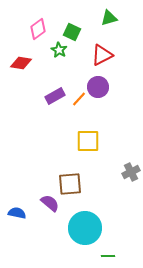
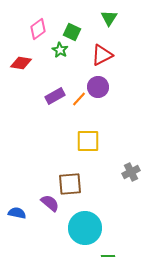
green triangle: rotated 42 degrees counterclockwise
green star: moved 1 px right
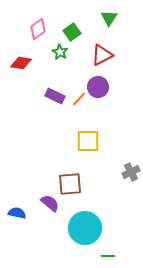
green square: rotated 30 degrees clockwise
green star: moved 2 px down
purple rectangle: rotated 54 degrees clockwise
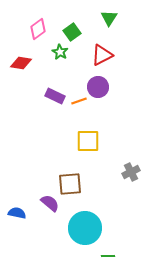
orange line: moved 2 px down; rotated 28 degrees clockwise
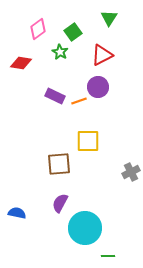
green square: moved 1 px right
brown square: moved 11 px left, 20 px up
purple semicircle: moved 10 px right; rotated 102 degrees counterclockwise
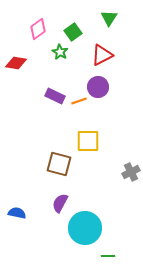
red diamond: moved 5 px left
brown square: rotated 20 degrees clockwise
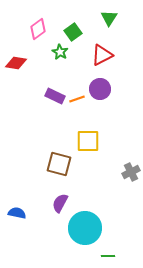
purple circle: moved 2 px right, 2 px down
orange line: moved 2 px left, 2 px up
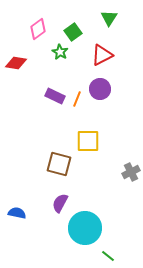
orange line: rotated 49 degrees counterclockwise
green line: rotated 40 degrees clockwise
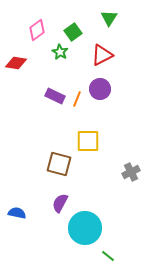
pink diamond: moved 1 px left, 1 px down
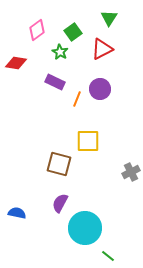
red triangle: moved 6 px up
purple rectangle: moved 14 px up
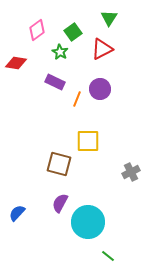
blue semicircle: rotated 60 degrees counterclockwise
cyan circle: moved 3 px right, 6 px up
